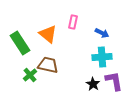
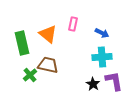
pink rectangle: moved 2 px down
green rectangle: moved 2 px right; rotated 20 degrees clockwise
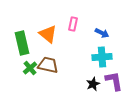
green cross: moved 7 px up
black star: rotated 16 degrees clockwise
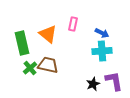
cyan cross: moved 6 px up
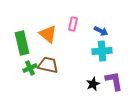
blue arrow: moved 1 px left, 2 px up
green cross: rotated 16 degrees clockwise
